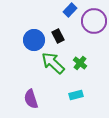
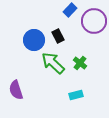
purple semicircle: moved 15 px left, 9 px up
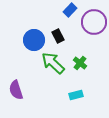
purple circle: moved 1 px down
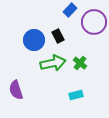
green arrow: rotated 125 degrees clockwise
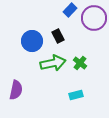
purple circle: moved 4 px up
blue circle: moved 2 px left, 1 px down
purple semicircle: rotated 150 degrees counterclockwise
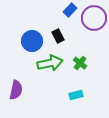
green arrow: moved 3 px left
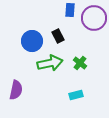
blue rectangle: rotated 40 degrees counterclockwise
